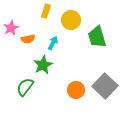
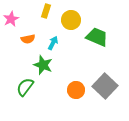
pink star: moved 9 px up
green trapezoid: rotated 130 degrees clockwise
green star: rotated 24 degrees counterclockwise
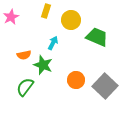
pink star: moved 2 px up
orange semicircle: moved 4 px left, 16 px down
orange circle: moved 10 px up
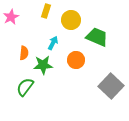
orange semicircle: moved 2 px up; rotated 72 degrees counterclockwise
green star: rotated 24 degrees counterclockwise
orange circle: moved 20 px up
gray square: moved 6 px right
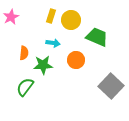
yellow rectangle: moved 5 px right, 5 px down
cyan arrow: rotated 72 degrees clockwise
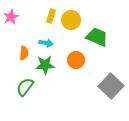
cyan arrow: moved 7 px left
green star: moved 2 px right
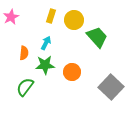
yellow circle: moved 3 px right
green trapezoid: rotated 25 degrees clockwise
cyan arrow: rotated 72 degrees counterclockwise
orange circle: moved 4 px left, 12 px down
gray square: moved 1 px down
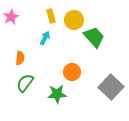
yellow rectangle: rotated 32 degrees counterclockwise
green trapezoid: moved 3 px left
cyan arrow: moved 1 px left, 5 px up
orange semicircle: moved 4 px left, 5 px down
green star: moved 12 px right, 29 px down
green semicircle: moved 4 px up
